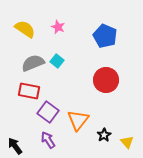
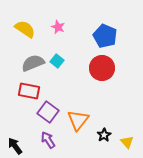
red circle: moved 4 px left, 12 px up
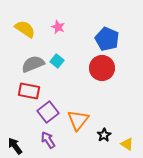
blue pentagon: moved 2 px right, 3 px down
gray semicircle: moved 1 px down
purple square: rotated 15 degrees clockwise
yellow triangle: moved 2 px down; rotated 16 degrees counterclockwise
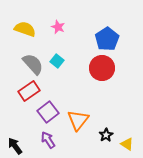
yellow semicircle: rotated 15 degrees counterclockwise
blue pentagon: rotated 15 degrees clockwise
gray semicircle: rotated 70 degrees clockwise
red rectangle: rotated 45 degrees counterclockwise
black star: moved 2 px right
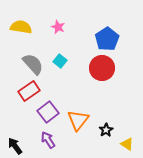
yellow semicircle: moved 4 px left, 2 px up; rotated 10 degrees counterclockwise
cyan square: moved 3 px right
black star: moved 5 px up
